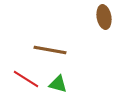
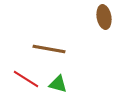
brown line: moved 1 px left, 1 px up
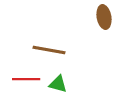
brown line: moved 1 px down
red line: rotated 32 degrees counterclockwise
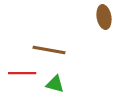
red line: moved 4 px left, 6 px up
green triangle: moved 3 px left
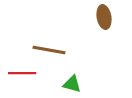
green triangle: moved 17 px right
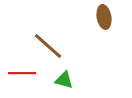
brown line: moved 1 px left, 4 px up; rotated 32 degrees clockwise
green triangle: moved 8 px left, 4 px up
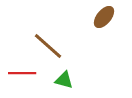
brown ellipse: rotated 50 degrees clockwise
